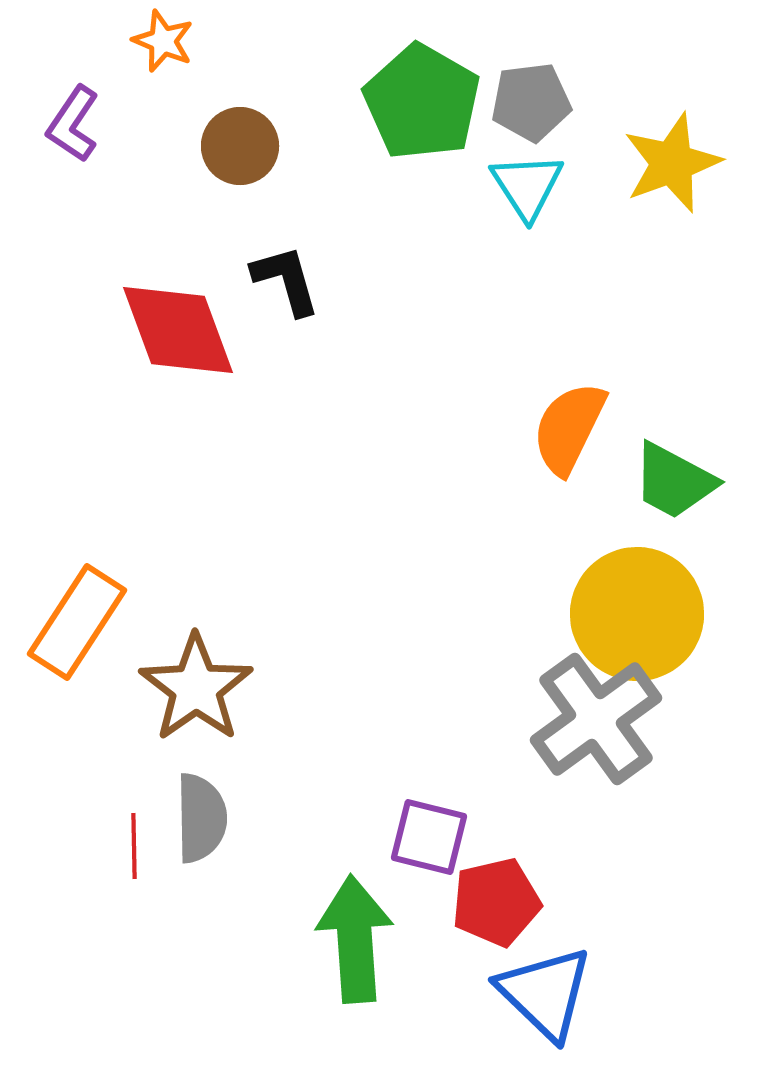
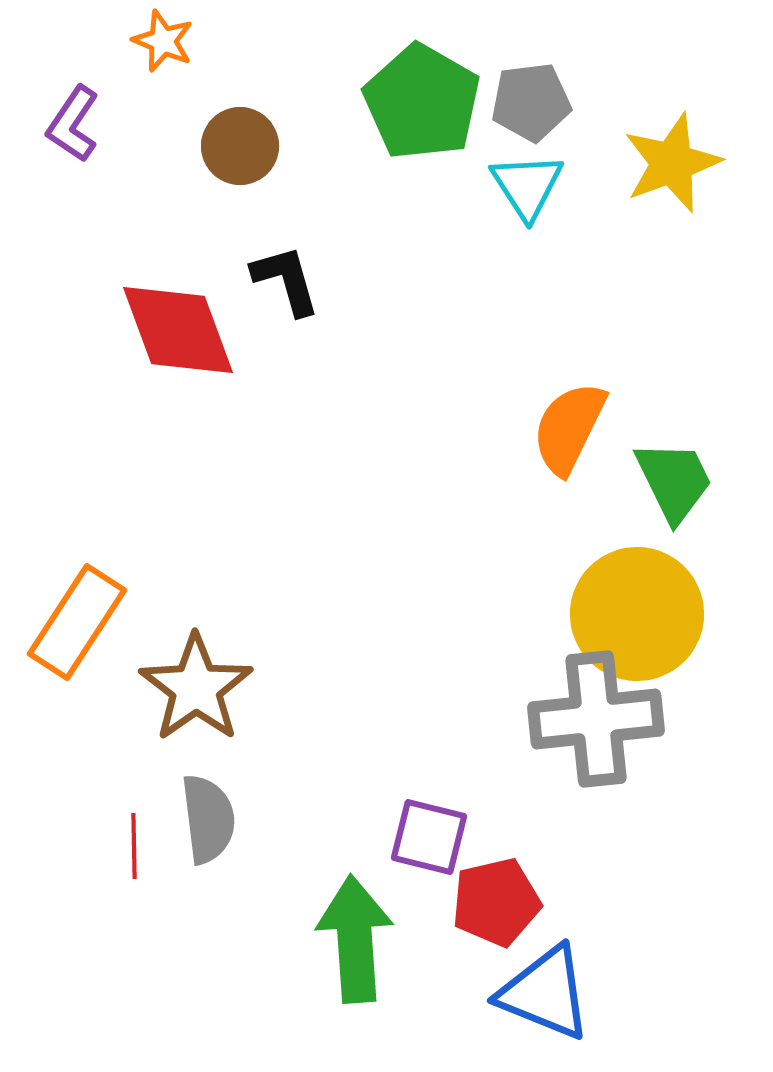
green trapezoid: rotated 144 degrees counterclockwise
gray cross: rotated 30 degrees clockwise
gray semicircle: moved 7 px right, 1 px down; rotated 6 degrees counterclockwise
blue triangle: rotated 22 degrees counterclockwise
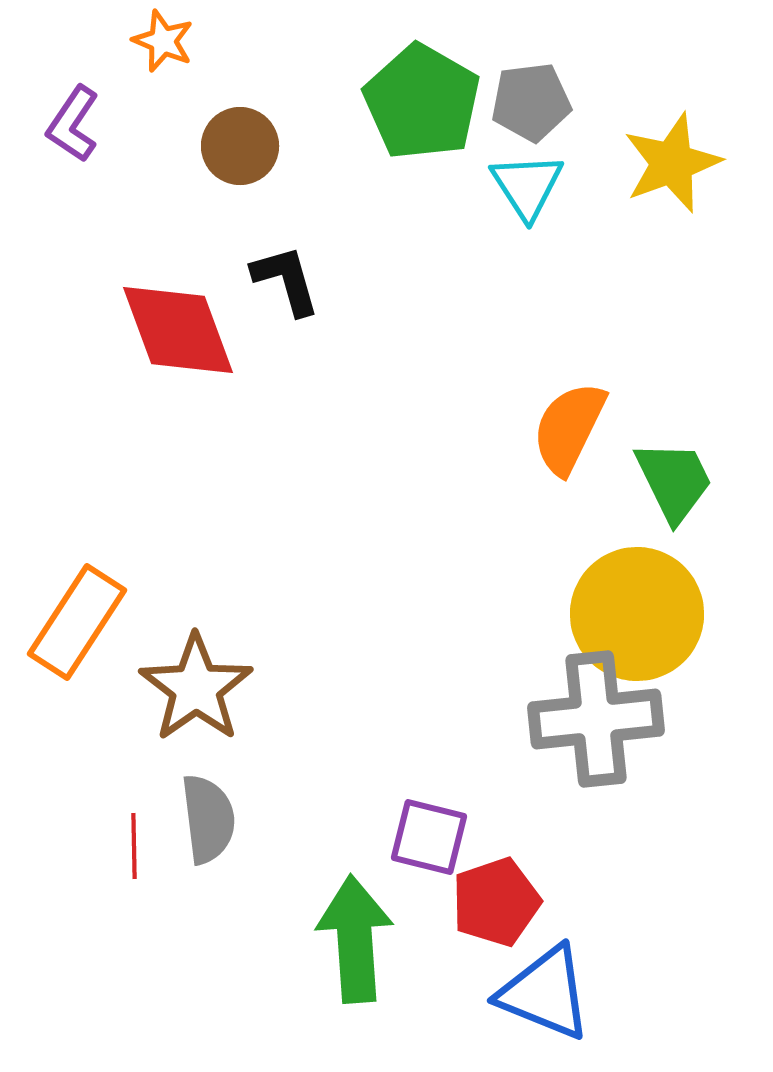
red pentagon: rotated 6 degrees counterclockwise
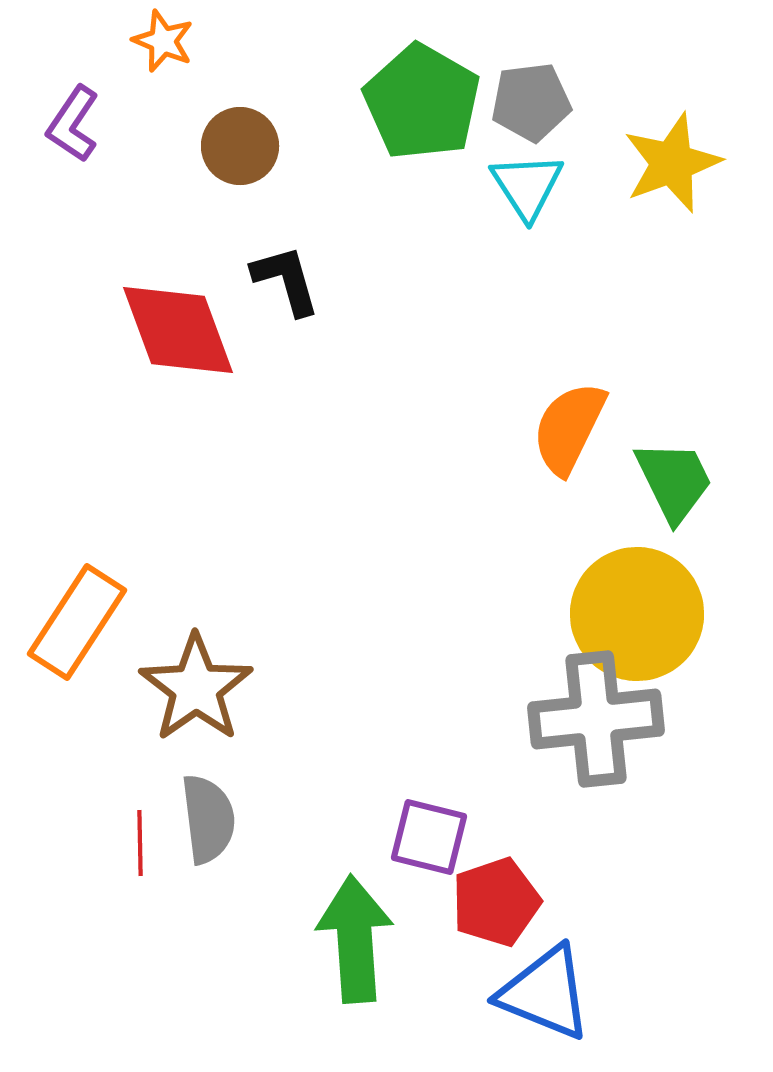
red line: moved 6 px right, 3 px up
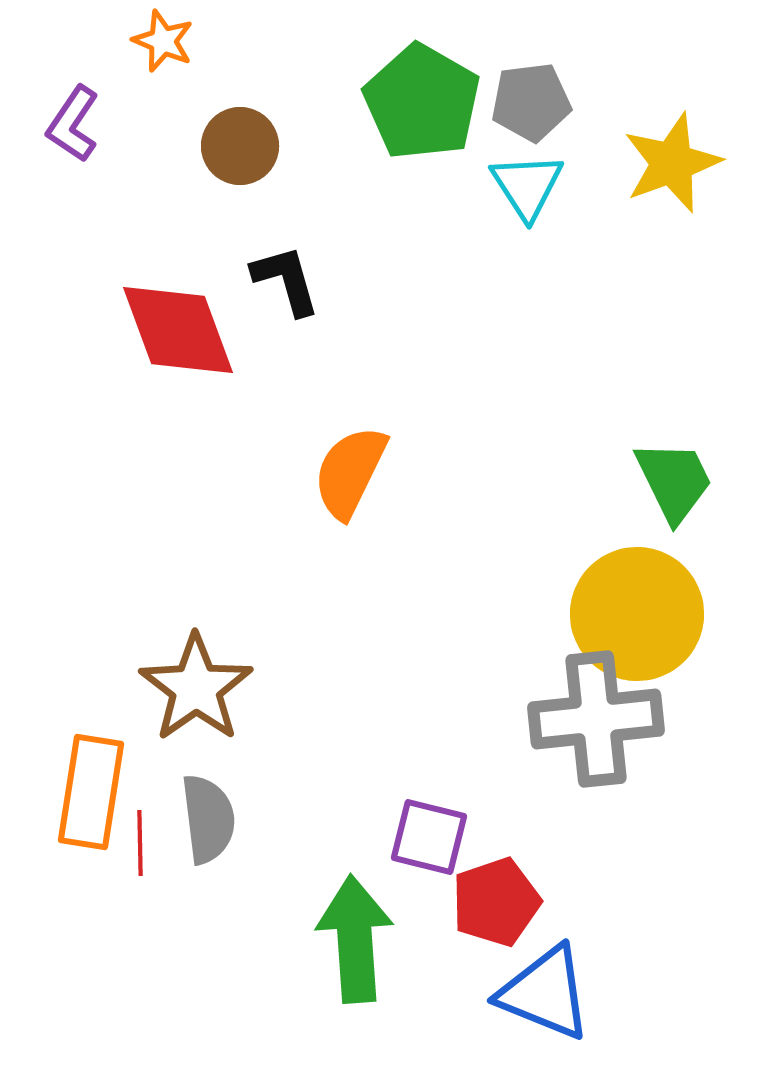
orange semicircle: moved 219 px left, 44 px down
orange rectangle: moved 14 px right, 170 px down; rotated 24 degrees counterclockwise
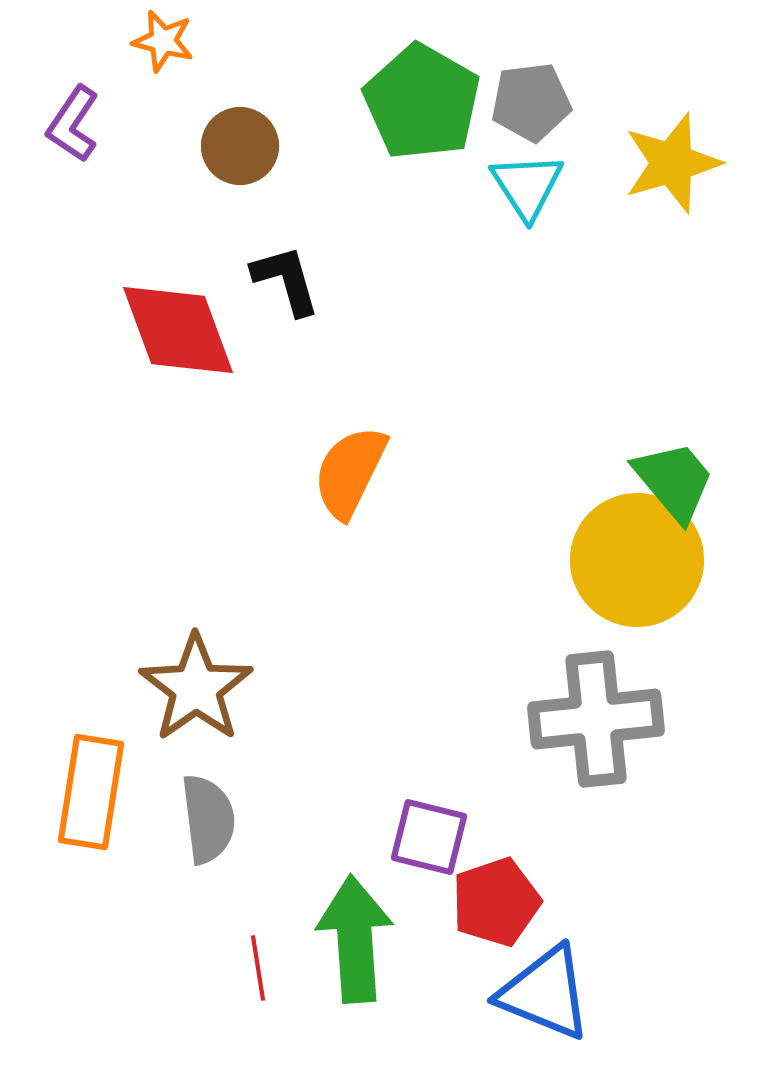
orange star: rotated 8 degrees counterclockwise
yellow star: rotated 4 degrees clockwise
green trapezoid: rotated 14 degrees counterclockwise
yellow circle: moved 54 px up
red line: moved 118 px right, 125 px down; rotated 8 degrees counterclockwise
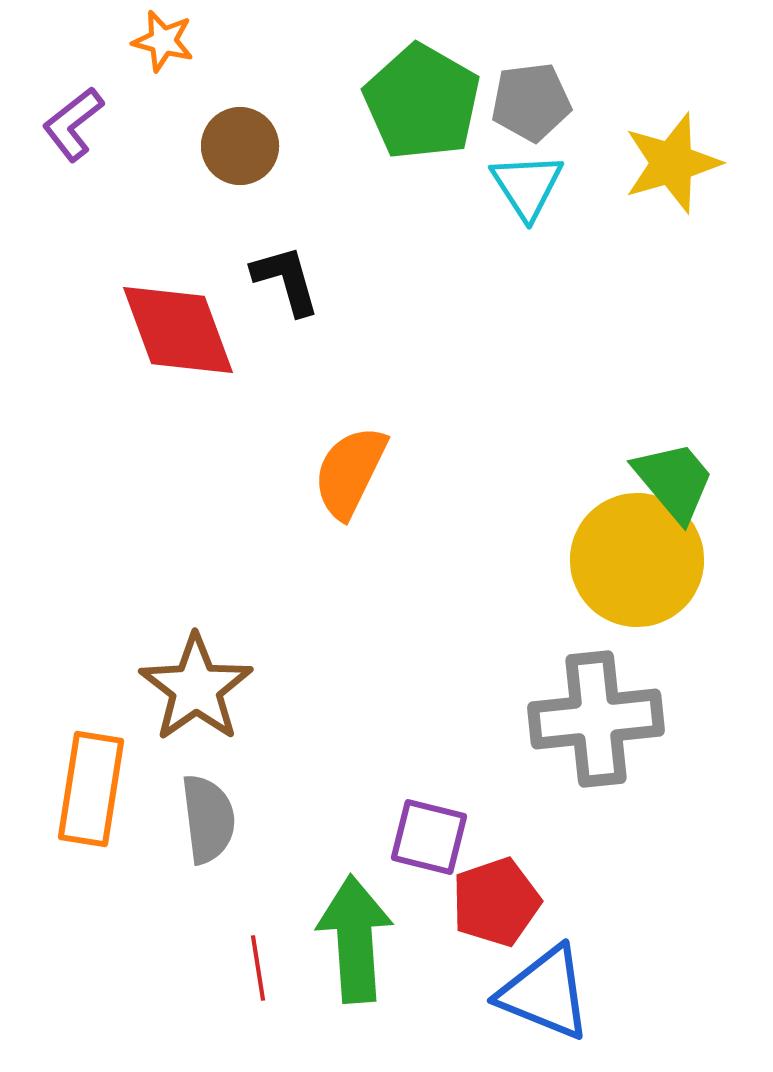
purple L-shape: rotated 18 degrees clockwise
orange rectangle: moved 3 px up
